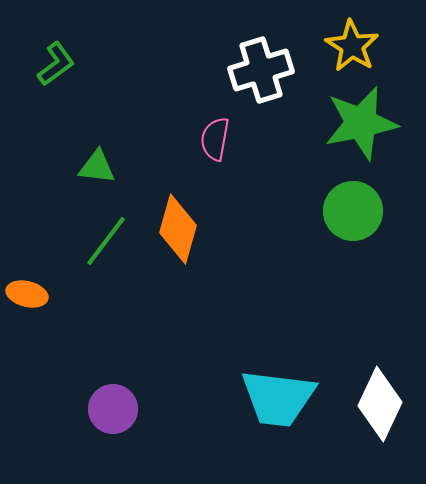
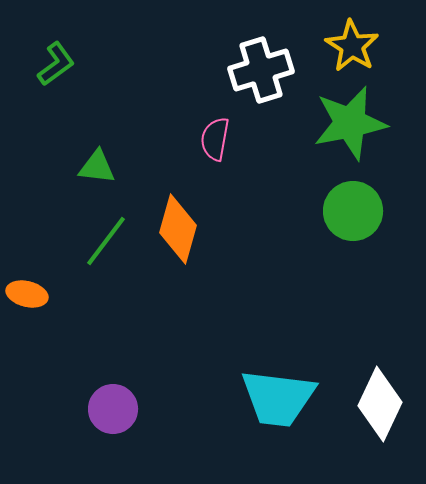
green star: moved 11 px left
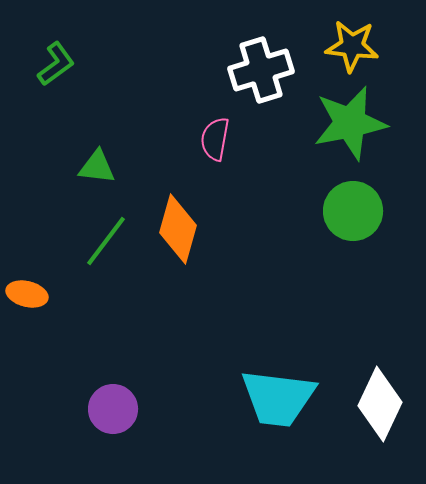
yellow star: rotated 26 degrees counterclockwise
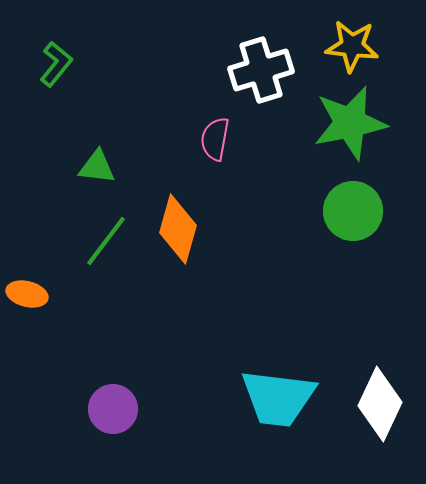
green L-shape: rotated 15 degrees counterclockwise
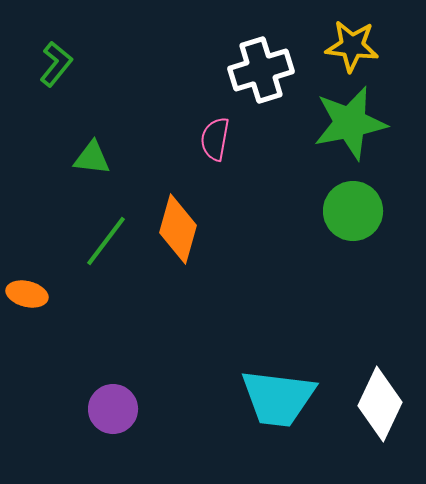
green triangle: moved 5 px left, 9 px up
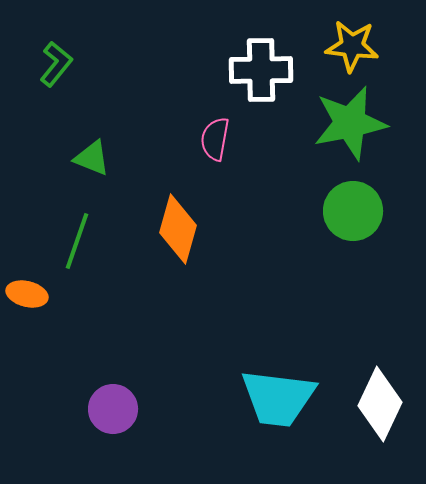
white cross: rotated 16 degrees clockwise
green triangle: rotated 15 degrees clockwise
green line: moved 29 px left; rotated 18 degrees counterclockwise
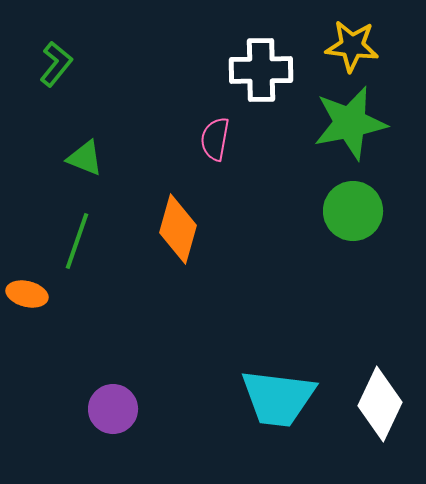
green triangle: moved 7 px left
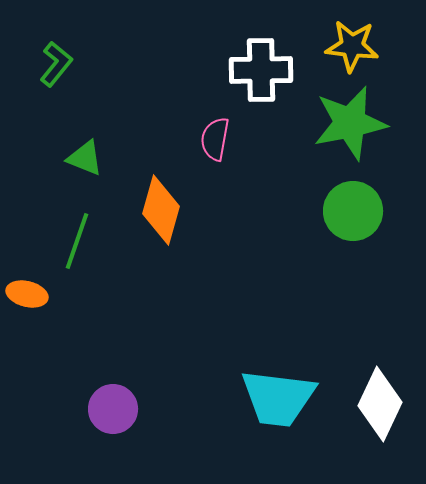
orange diamond: moved 17 px left, 19 px up
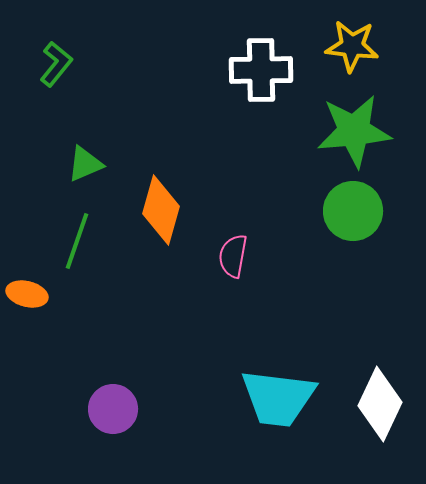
green star: moved 4 px right, 8 px down; rotated 6 degrees clockwise
pink semicircle: moved 18 px right, 117 px down
green triangle: moved 6 px down; rotated 45 degrees counterclockwise
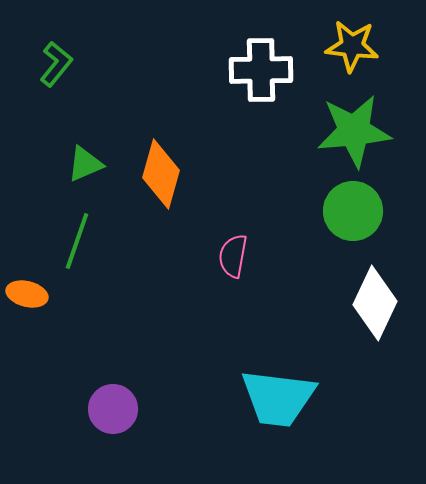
orange diamond: moved 36 px up
white diamond: moved 5 px left, 101 px up
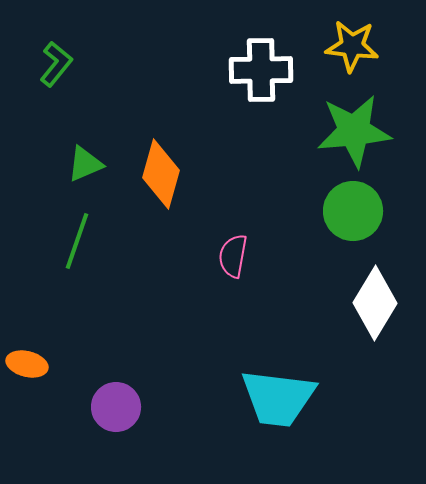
orange ellipse: moved 70 px down
white diamond: rotated 6 degrees clockwise
purple circle: moved 3 px right, 2 px up
